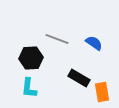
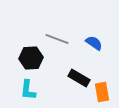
cyan L-shape: moved 1 px left, 2 px down
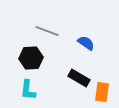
gray line: moved 10 px left, 8 px up
blue semicircle: moved 8 px left
orange rectangle: rotated 18 degrees clockwise
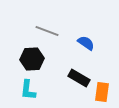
black hexagon: moved 1 px right, 1 px down
